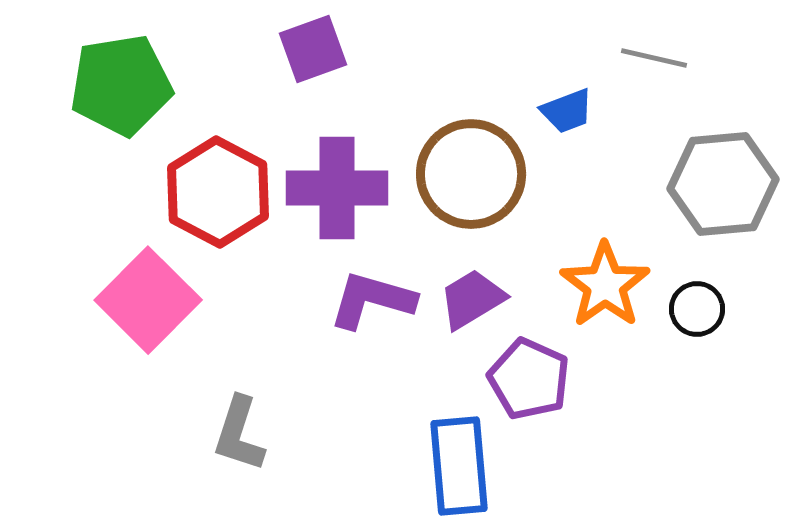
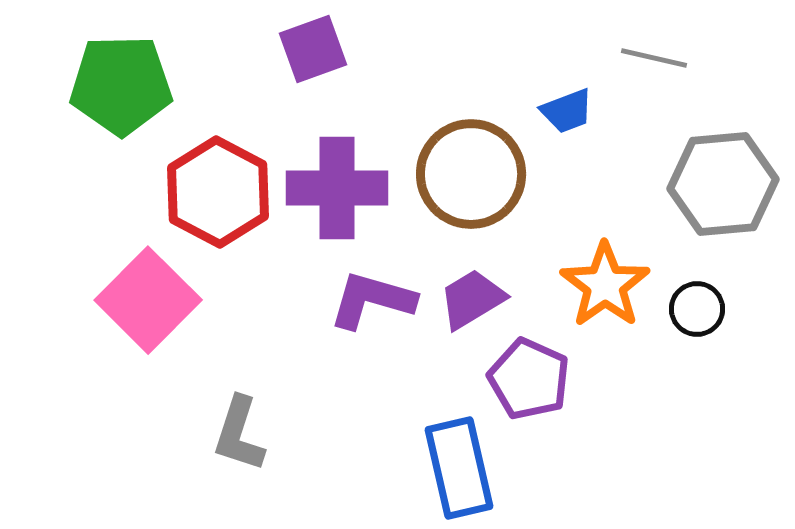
green pentagon: rotated 8 degrees clockwise
blue rectangle: moved 2 px down; rotated 8 degrees counterclockwise
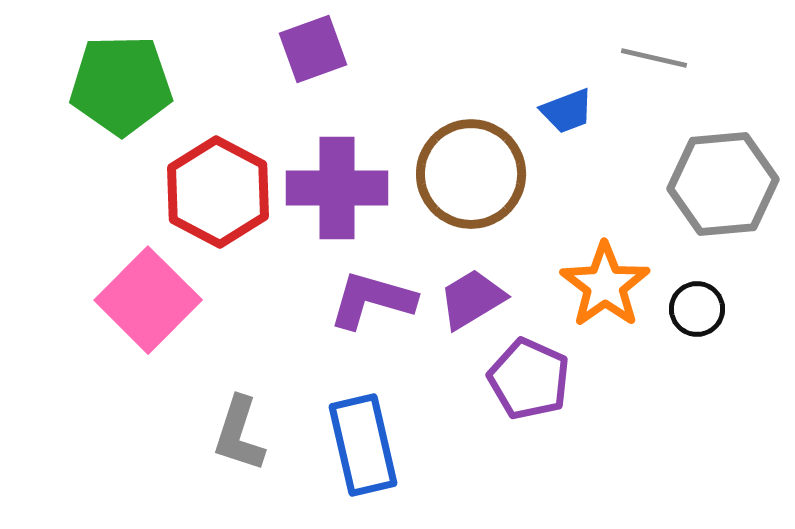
blue rectangle: moved 96 px left, 23 px up
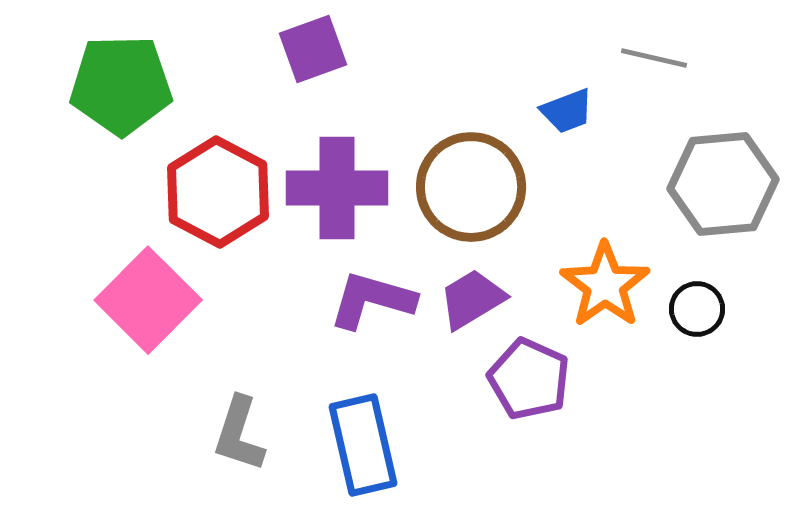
brown circle: moved 13 px down
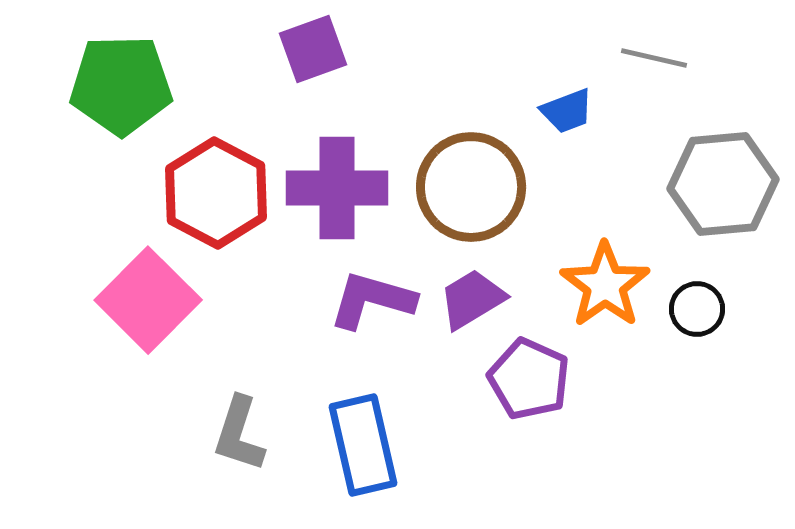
red hexagon: moved 2 px left, 1 px down
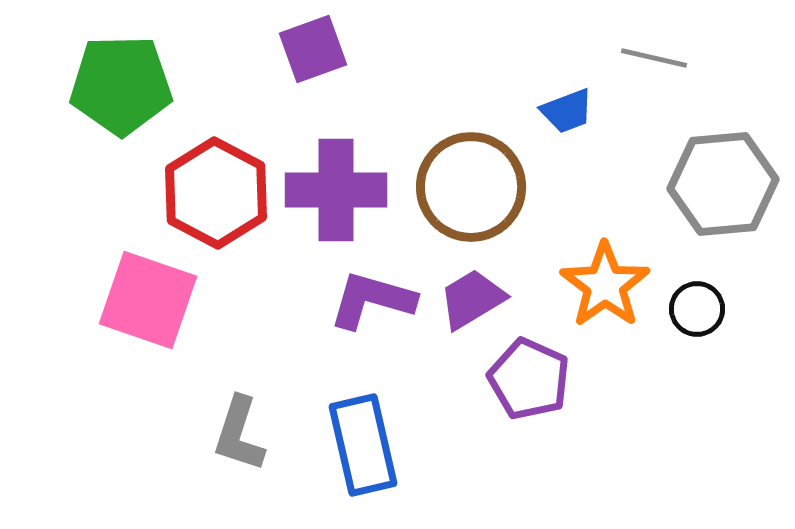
purple cross: moved 1 px left, 2 px down
pink square: rotated 26 degrees counterclockwise
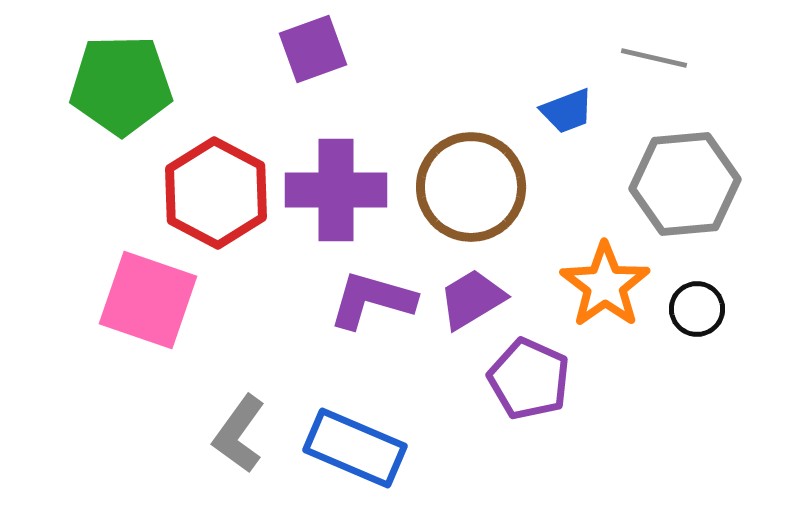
gray hexagon: moved 38 px left
gray L-shape: rotated 18 degrees clockwise
blue rectangle: moved 8 px left, 3 px down; rotated 54 degrees counterclockwise
